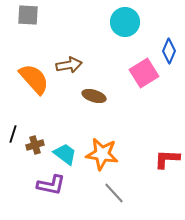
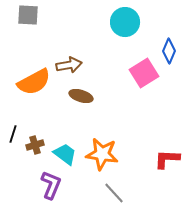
orange semicircle: moved 3 px down; rotated 104 degrees clockwise
brown ellipse: moved 13 px left
purple L-shape: rotated 80 degrees counterclockwise
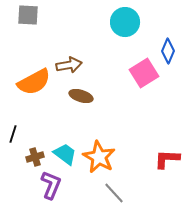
blue diamond: moved 1 px left
brown cross: moved 12 px down
orange star: moved 3 px left, 3 px down; rotated 20 degrees clockwise
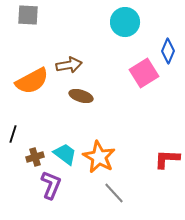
orange semicircle: moved 2 px left, 1 px up
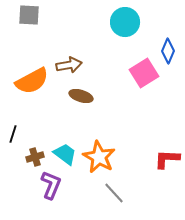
gray square: moved 1 px right
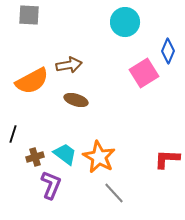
brown ellipse: moved 5 px left, 4 px down
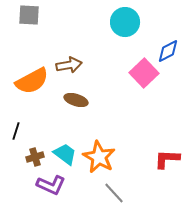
blue diamond: rotated 40 degrees clockwise
pink square: rotated 12 degrees counterclockwise
black line: moved 3 px right, 3 px up
purple L-shape: rotated 92 degrees clockwise
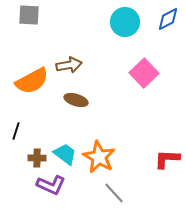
blue diamond: moved 32 px up
brown cross: moved 2 px right, 1 px down; rotated 18 degrees clockwise
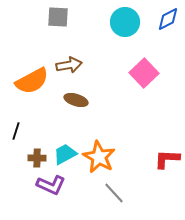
gray square: moved 29 px right, 2 px down
cyan trapezoid: rotated 65 degrees counterclockwise
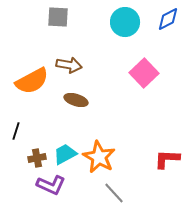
brown arrow: rotated 20 degrees clockwise
brown cross: rotated 12 degrees counterclockwise
